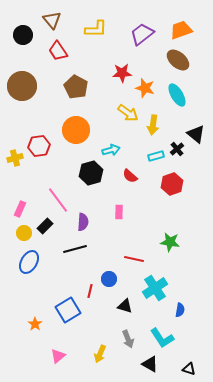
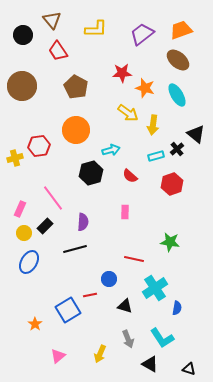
pink line at (58, 200): moved 5 px left, 2 px up
pink rectangle at (119, 212): moved 6 px right
red line at (90, 291): moved 4 px down; rotated 64 degrees clockwise
blue semicircle at (180, 310): moved 3 px left, 2 px up
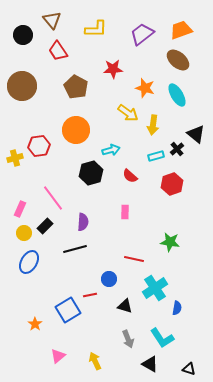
red star at (122, 73): moved 9 px left, 4 px up
yellow arrow at (100, 354): moved 5 px left, 7 px down; rotated 132 degrees clockwise
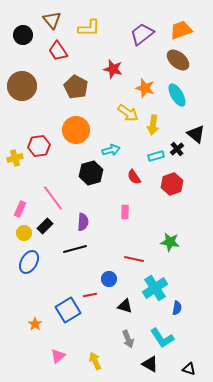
yellow L-shape at (96, 29): moved 7 px left, 1 px up
red star at (113, 69): rotated 18 degrees clockwise
red semicircle at (130, 176): moved 4 px right, 1 px down; rotated 14 degrees clockwise
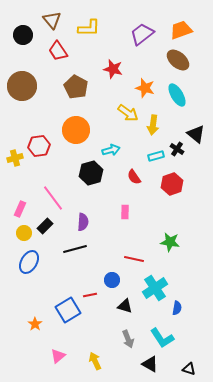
black cross at (177, 149): rotated 16 degrees counterclockwise
blue circle at (109, 279): moved 3 px right, 1 px down
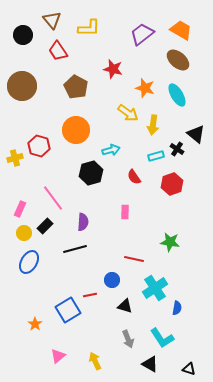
orange trapezoid at (181, 30): rotated 50 degrees clockwise
red hexagon at (39, 146): rotated 25 degrees clockwise
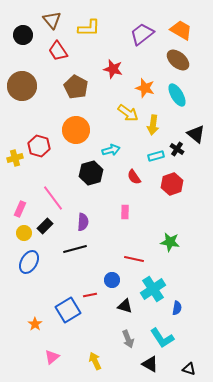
cyan cross at (155, 288): moved 2 px left, 1 px down
pink triangle at (58, 356): moved 6 px left, 1 px down
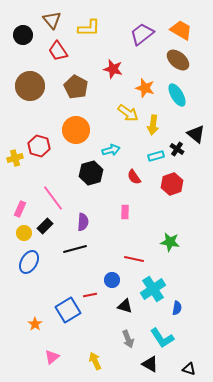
brown circle at (22, 86): moved 8 px right
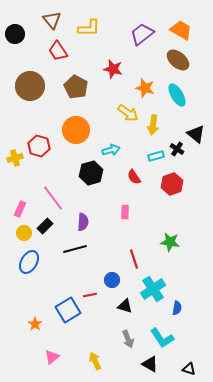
black circle at (23, 35): moved 8 px left, 1 px up
red line at (134, 259): rotated 60 degrees clockwise
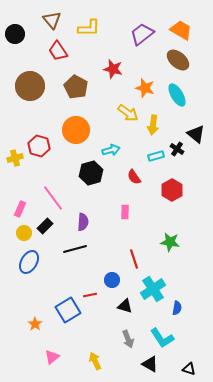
red hexagon at (172, 184): moved 6 px down; rotated 10 degrees counterclockwise
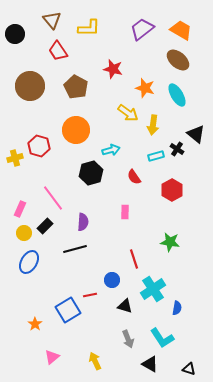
purple trapezoid at (142, 34): moved 5 px up
